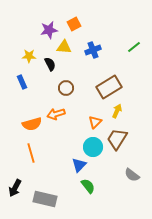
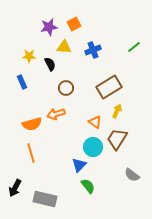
purple star: moved 3 px up
orange triangle: rotated 40 degrees counterclockwise
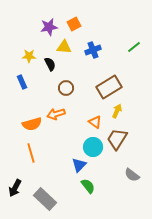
gray rectangle: rotated 30 degrees clockwise
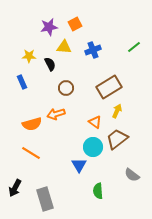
orange square: moved 1 px right
brown trapezoid: rotated 20 degrees clockwise
orange line: rotated 42 degrees counterclockwise
blue triangle: rotated 14 degrees counterclockwise
green semicircle: moved 10 px right, 5 px down; rotated 147 degrees counterclockwise
gray rectangle: rotated 30 degrees clockwise
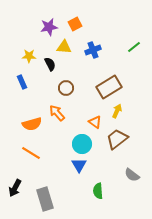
orange arrow: moved 1 px right, 1 px up; rotated 66 degrees clockwise
cyan circle: moved 11 px left, 3 px up
